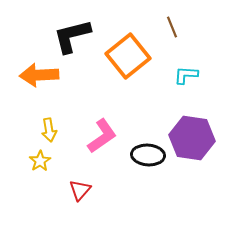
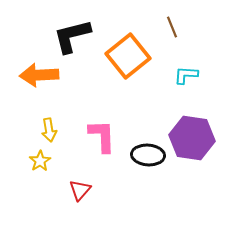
pink L-shape: rotated 57 degrees counterclockwise
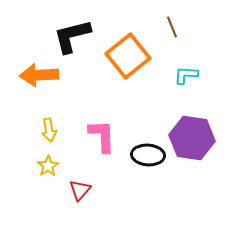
yellow star: moved 8 px right, 5 px down
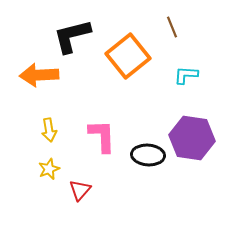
yellow star: moved 1 px right, 3 px down; rotated 10 degrees clockwise
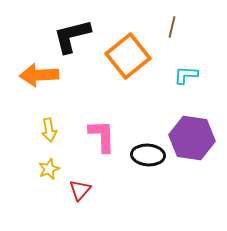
brown line: rotated 35 degrees clockwise
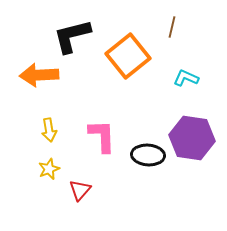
cyan L-shape: moved 3 px down; rotated 20 degrees clockwise
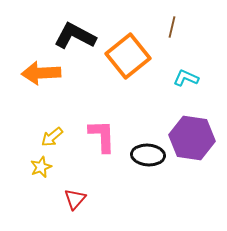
black L-shape: moved 3 px right; rotated 42 degrees clockwise
orange arrow: moved 2 px right, 2 px up
yellow arrow: moved 3 px right, 7 px down; rotated 60 degrees clockwise
yellow star: moved 8 px left, 2 px up
red triangle: moved 5 px left, 9 px down
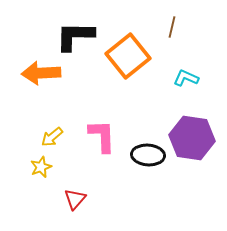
black L-shape: rotated 27 degrees counterclockwise
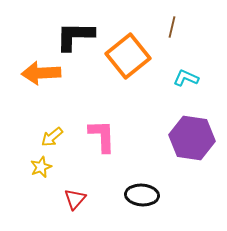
black ellipse: moved 6 px left, 40 px down
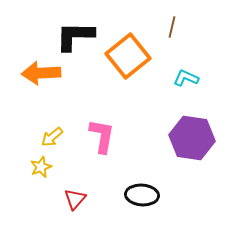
pink L-shape: rotated 12 degrees clockwise
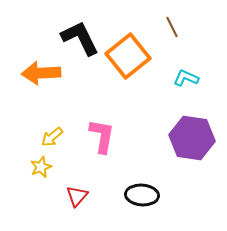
brown line: rotated 40 degrees counterclockwise
black L-shape: moved 5 px right, 2 px down; rotated 63 degrees clockwise
red triangle: moved 2 px right, 3 px up
